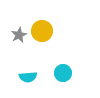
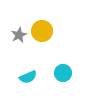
cyan semicircle: rotated 18 degrees counterclockwise
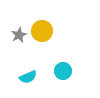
cyan circle: moved 2 px up
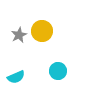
cyan circle: moved 5 px left
cyan semicircle: moved 12 px left
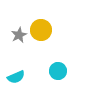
yellow circle: moved 1 px left, 1 px up
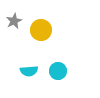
gray star: moved 5 px left, 14 px up
cyan semicircle: moved 13 px right, 6 px up; rotated 18 degrees clockwise
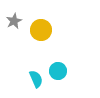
cyan semicircle: moved 7 px right, 8 px down; rotated 108 degrees counterclockwise
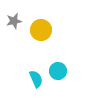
gray star: rotated 14 degrees clockwise
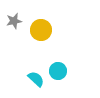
cyan semicircle: rotated 24 degrees counterclockwise
